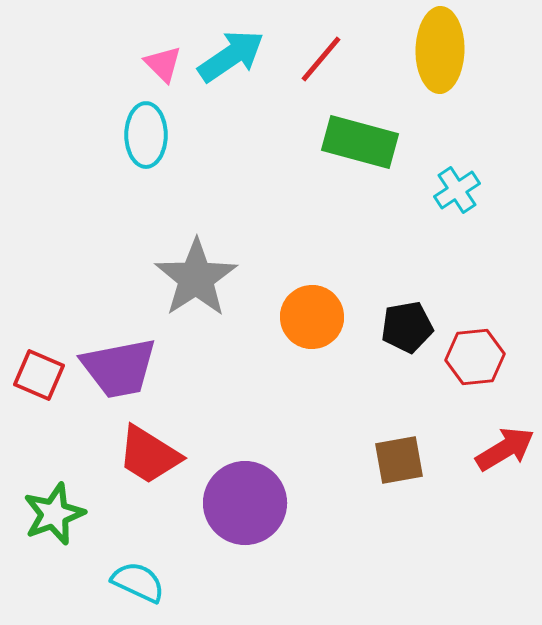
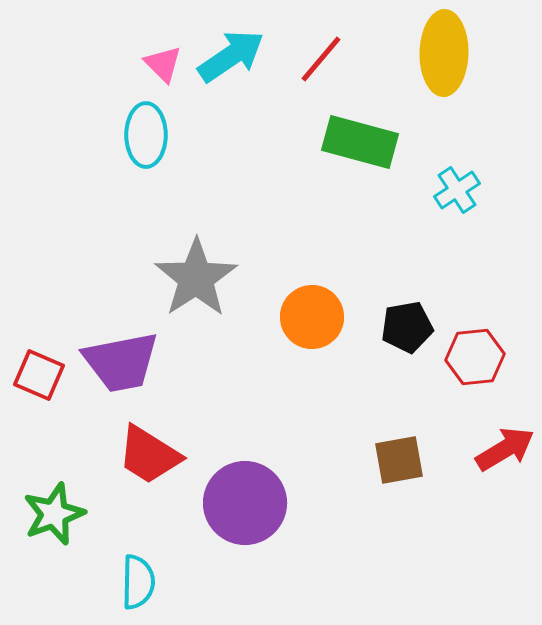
yellow ellipse: moved 4 px right, 3 px down
purple trapezoid: moved 2 px right, 6 px up
cyan semicircle: rotated 66 degrees clockwise
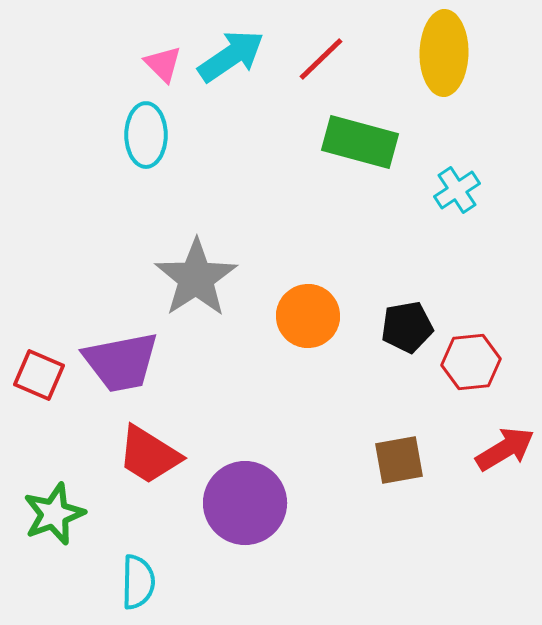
red line: rotated 6 degrees clockwise
orange circle: moved 4 px left, 1 px up
red hexagon: moved 4 px left, 5 px down
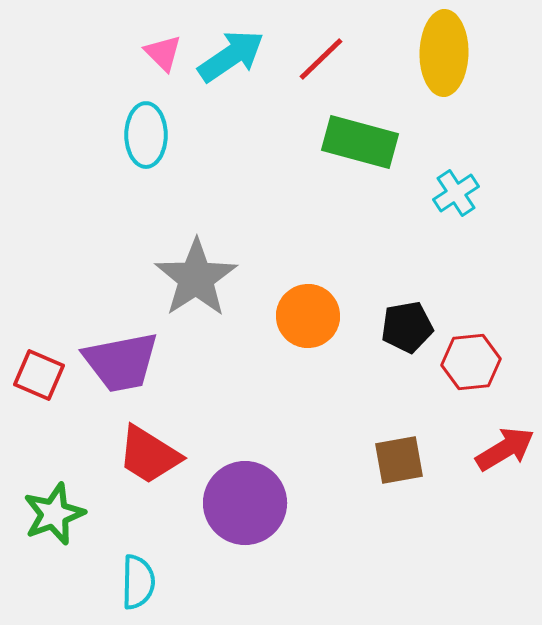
pink triangle: moved 11 px up
cyan cross: moved 1 px left, 3 px down
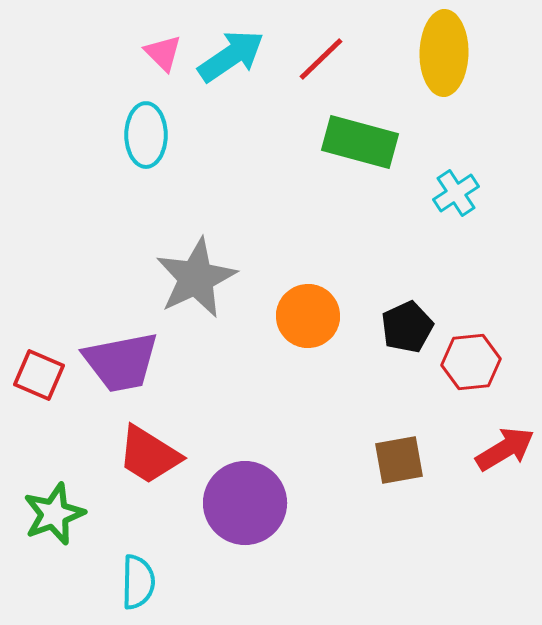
gray star: rotated 8 degrees clockwise
black pentagon: rotated 15 degrees counterclockwise
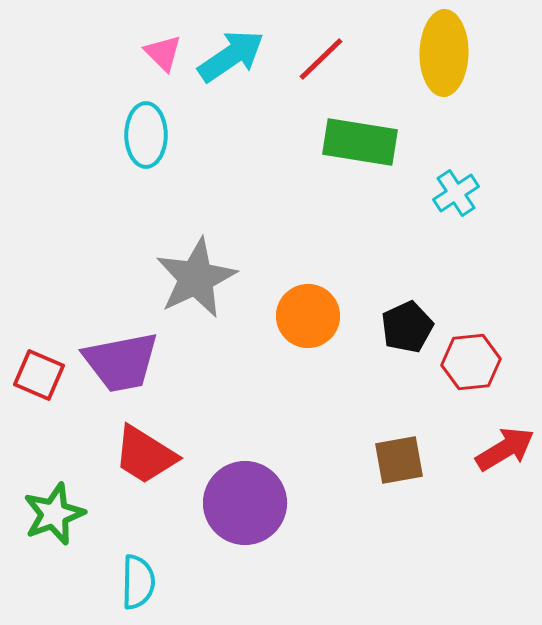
green rectangle: rotated 6 degrees counterclockwise
red trapezoid: moved 4 px left
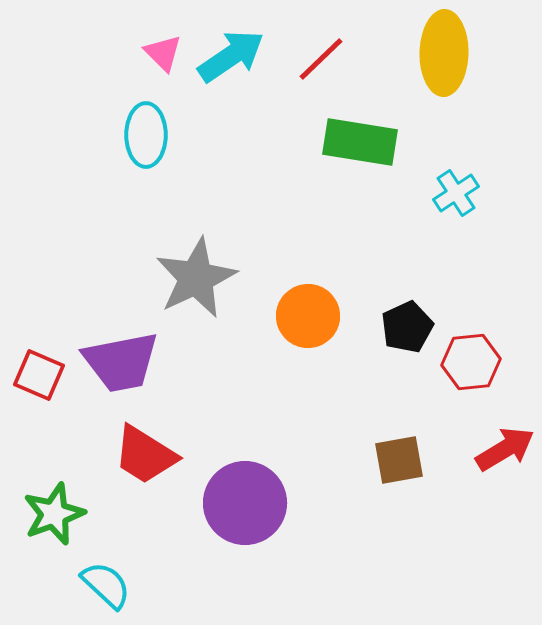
cyan semicircle: moved 32 px left, 3 px down; rotated 48 degrees counterclockwise
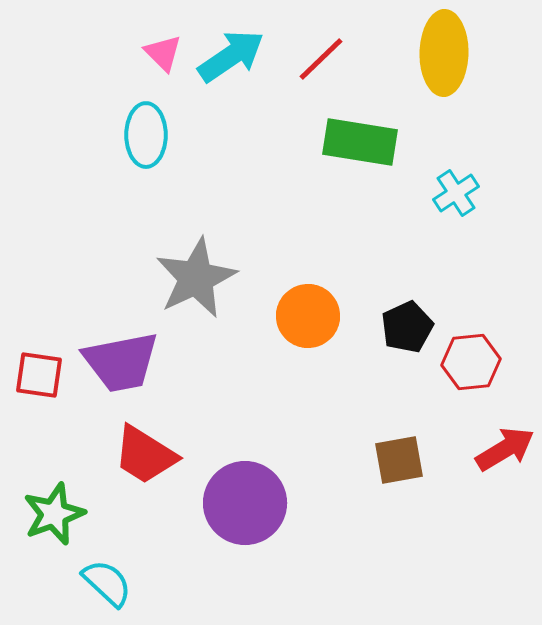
red square: rotated 15 degrees counterclockwise
cyan semicircle: moved 1 px right, 2 px up
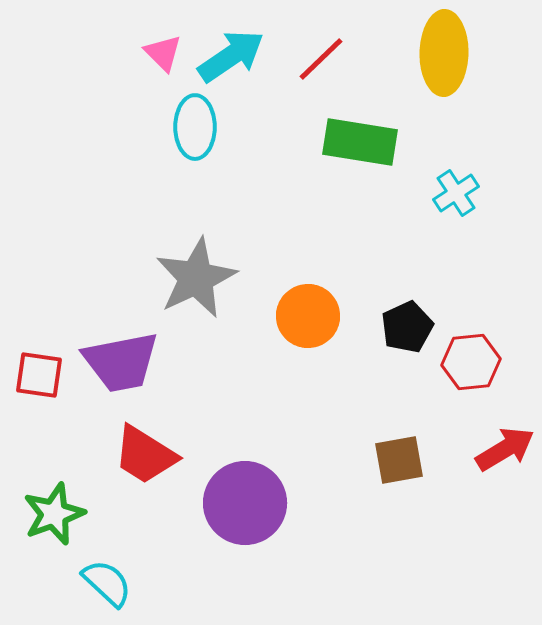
cyan ellipse: moved 49 px right, 8 px up
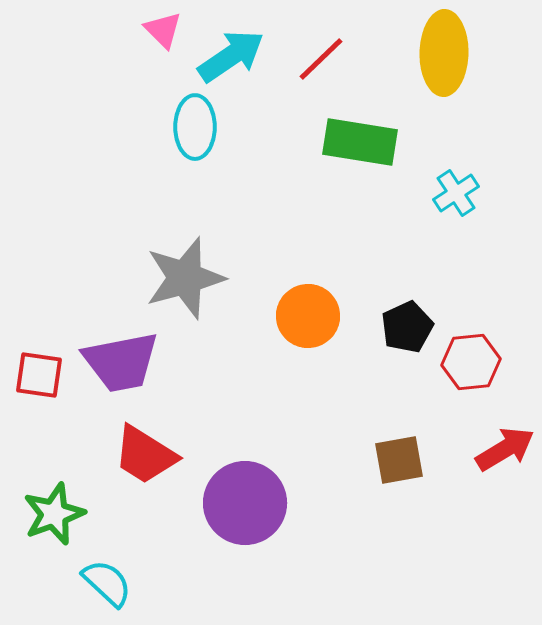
pink triangle: moved 23 px up
gray star: moved 11 px left; rotated 10 degrees clockwise
